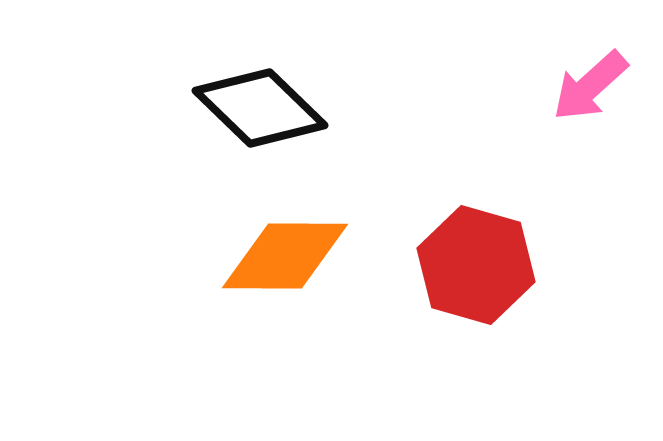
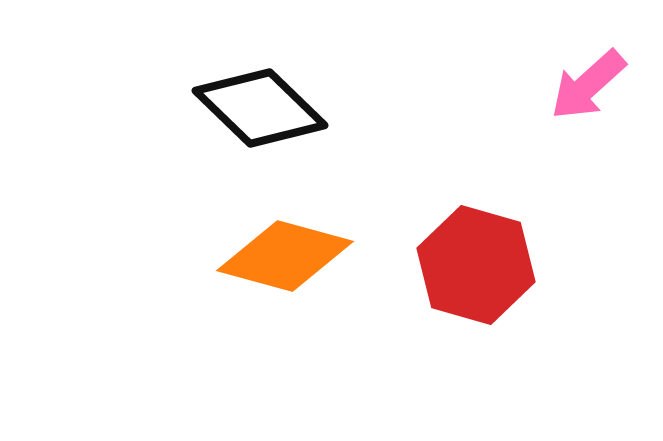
pink arrow: moved 2 px left, 1 px up
orange diamond: rotated 15 degrees clockwise
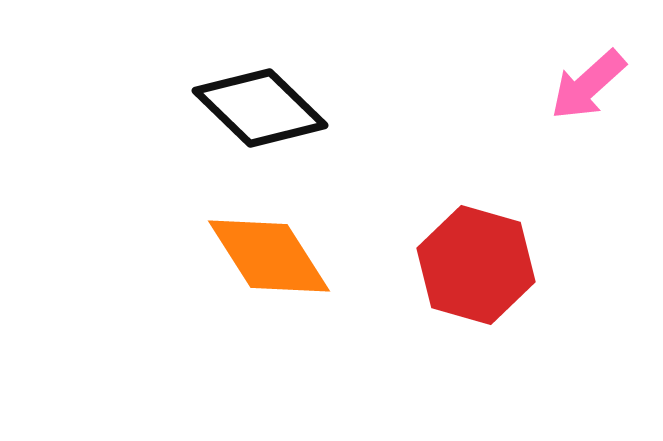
orange diamond: moved 16 px left; rotated 42 degrees clockwise
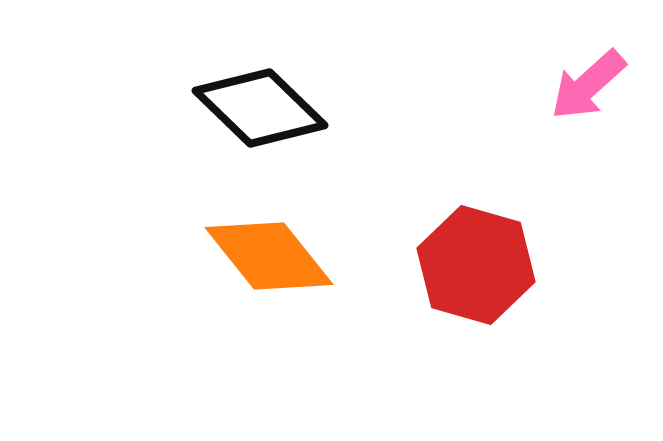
orange diamond: rotated 6 degrees counterclockwise
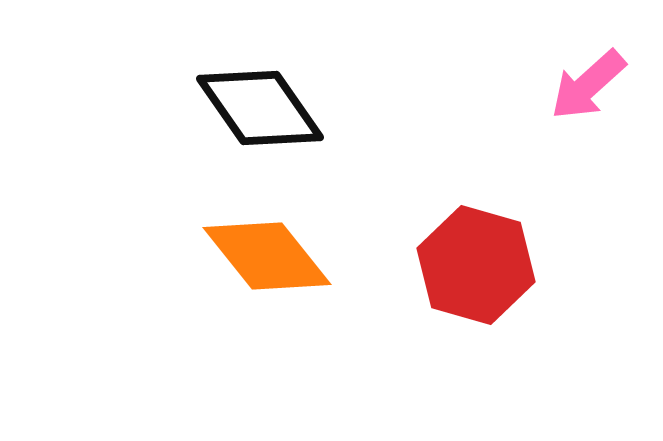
black diamond: rotated 11 degrees clockwise
orange diamond: moved 2 px left
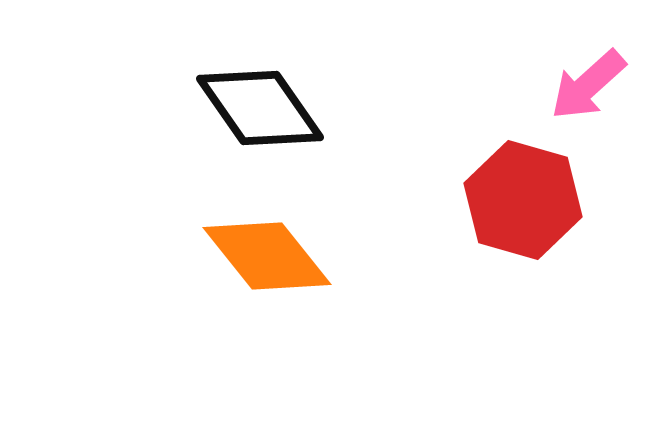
red hexagon: moved 47 px right, 65 px up
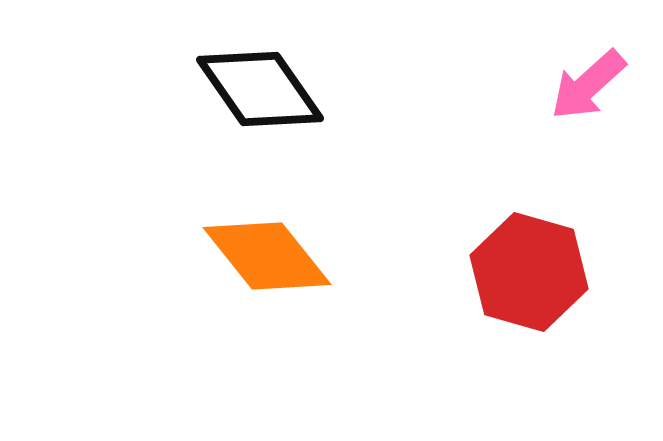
black diamond: moved 19 px up
red hexagon: moved 6 px right, 72 px down
